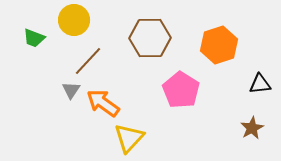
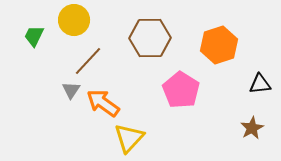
green trapezoid: moved 2 px up; rotated 95 degrees clockwise
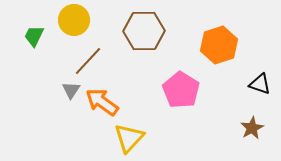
brown hexagon: moved 6 px left, 7 px up
black triangle: rotated 25 degrees clockwise
orange arrow: moved 1 px left, 1 px up
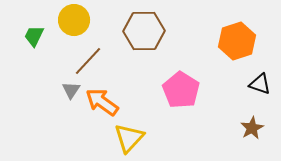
orange hexagon: moved 18 px right, 4 px up
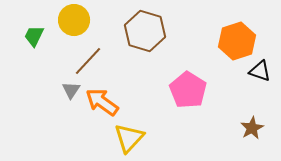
brown hexagon: moved 1 px right; rotated 18 degrees clockwise
black triangle: moved 13 px up
pink pentagon: moved 7 px right
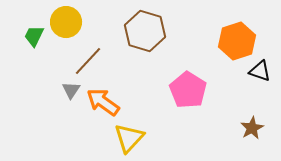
yellow circle: moved 8 px left, 2 px down
orange arrow: moved 1 px right
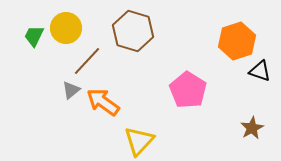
yellow circle: moved 6 px down
brown hexagon: moved 12 px left
brown line: moved 1 px left
gray triangle: rotated 18 degrees clockwise
yellow triangle: moved 10 px right, 3 px down
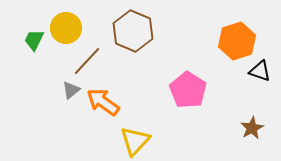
brown hexagon: rotated 6 degrees clockwise
green trapezoid: moved 4 px down
yellow triangle: moved 4 px left
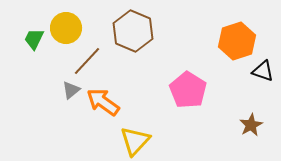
green trapezoid: moved 1 px up
black triangle: moved 3 px right
brown star: moved 1 px left, 3 px up
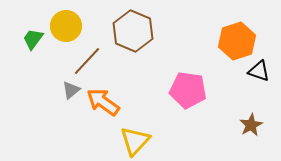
yellow circle: moved 2 px up
green trapezoid: moved 1 px left; rotated 10 degrees clockwise
black triangle: moved 4 px left
pink pentagon: rotated 24 degrees counterclockwise
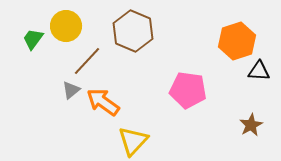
black triangle: rotated 15 degrees counterclockwise
yellow triangle: moved 2 px left
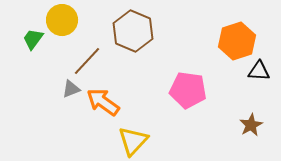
yellow circle: moved 4 px left, 6 px up
gray triangle: moved 1 px up; rotated 18 degrees clockwise
